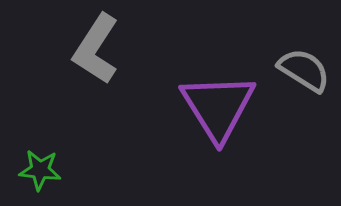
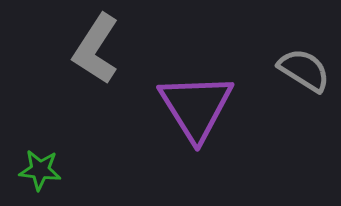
purple triangle: moved 22 px left
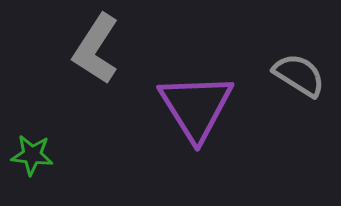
gray semicircle: moved 5 px left, 5 px down
green star: moved 8 px left, 15 px up
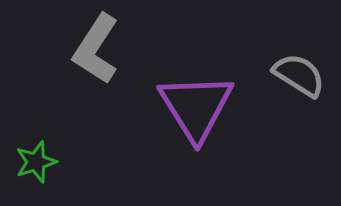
green star: moved 4 px right, 7 px down; rotated 24 degrees counterclockwise
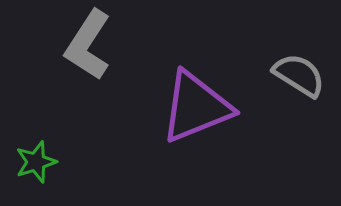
gray L-shape: moved 8 px left, 4 px up
purple triangle: rotated 40 degrees clockwise
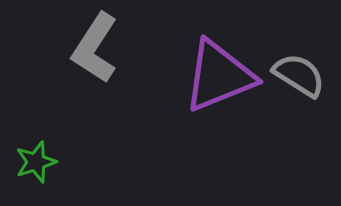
gray L-shape: moved 7 px right, 3 px down
purple triangle: moved 23 px right, 31 px up
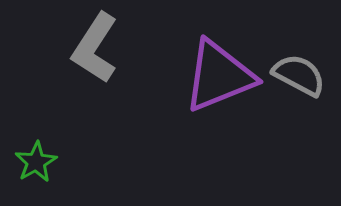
gray semicircle: rotated 4 degrees counterclockwise
green star: rotated 12 degrees counterclockwise
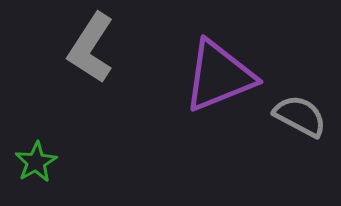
gray L-shape: moved 4 px left
gray semicircle: moved 1 px right, 41 px down
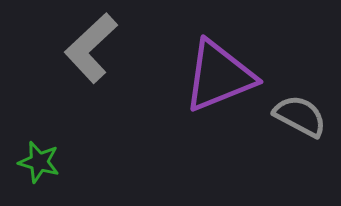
gray L-shape: rotated 14 degrees clockwise
green star: moved 3 px right; rotated 27 degrees counterclockwise
